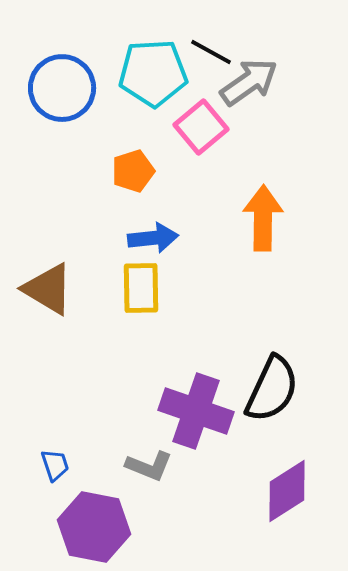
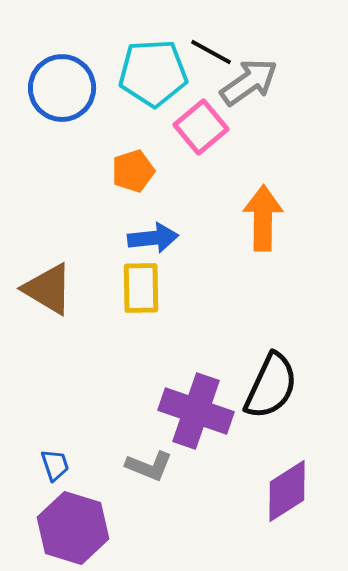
black semicircle: moved 1 px left, 3 px up
purple hexagon: moved 21 px left, 1 px down; rotated 6 degrees clockwise
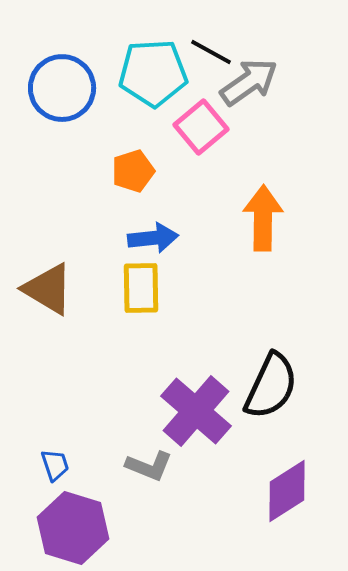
purple cross: rotated 22 degrees clockwise
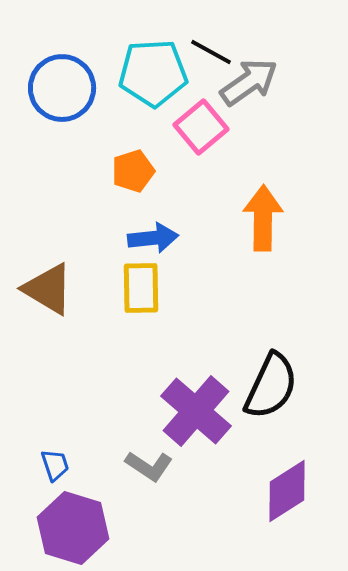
gray L-shape: rotated 12 degrees clockwise
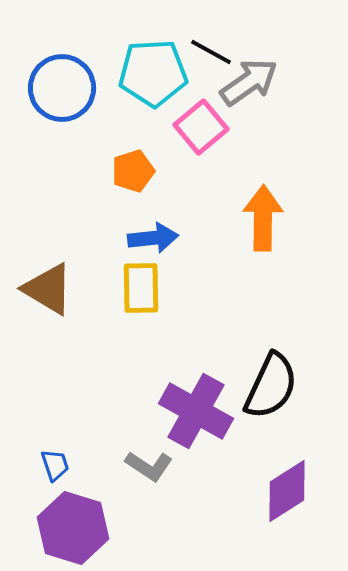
purple cross: rotated 12 degrees counterclockwise
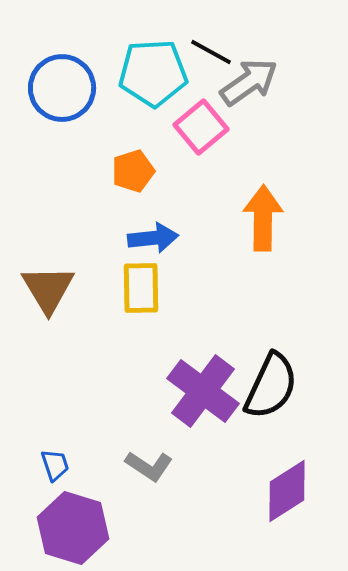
brown triangle: rotated 28 degrees clockwise
purple cross: moved 7 px right, 20 px up; rotated 8 degrees clockwise
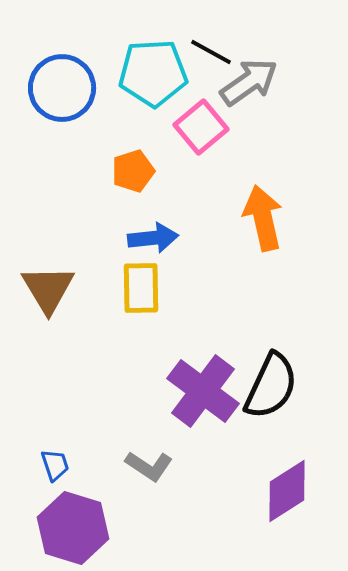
orange arrow: rotated 14 degrees counterclockwise
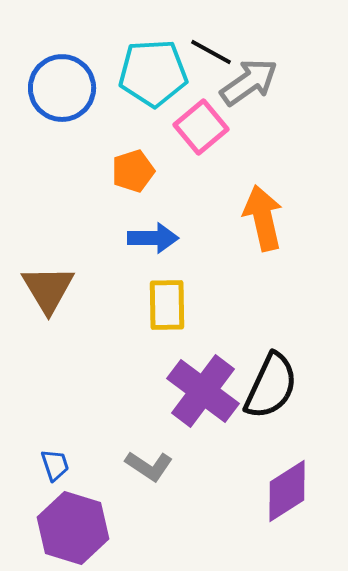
blue arrow: rotated 6 degrees clockwise
yellow rectangle: moved 26 px right, 17 px down
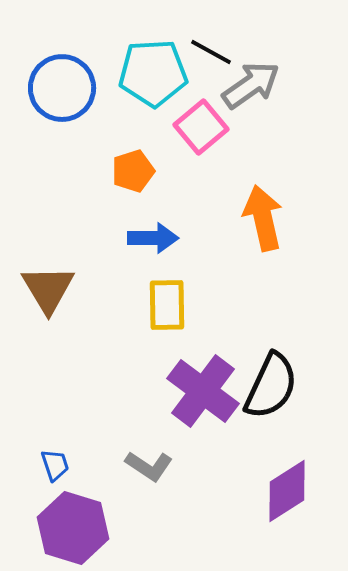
gray arrow: moved 2 px right, 3 px down
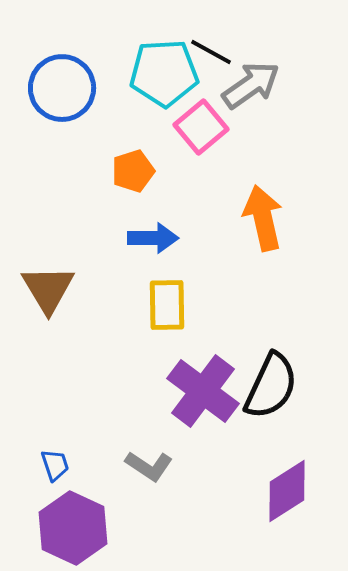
cyan pentagon: moved 11 px right
purple hexagon: rotated 8 degrees clockwise
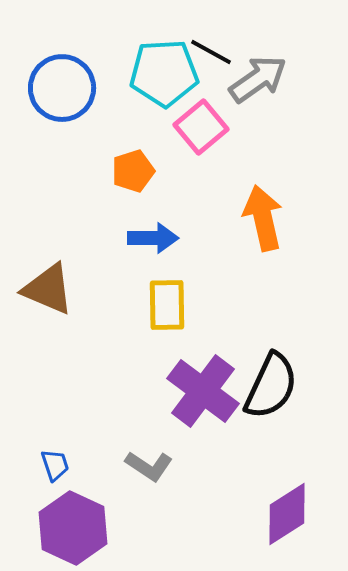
gray arrow: moved 7 px right, 6 px up
brown triangle: rotated 36 degrees counterclockwise
purple diamond: moved 23 px down
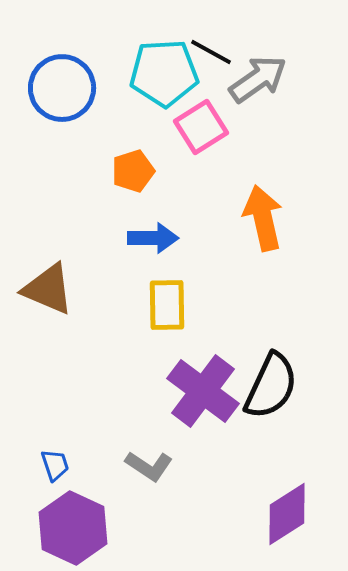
pink square: rotated 8 degrees clockwise
